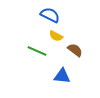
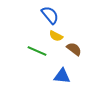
blue semicircle: rotated 24 degrees clockwise
brown semicircle: moved 1 px left, 1 px up
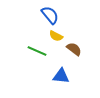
blue triangle: moved 1 px left
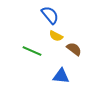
green line: moved 5 px left
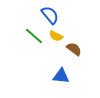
green line: moved 2 px right, 15 px up; rotated 18 degrees clockwise
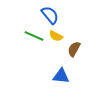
green line: rotated 18 degrees counterclockwise
brown semicircle: rotated 98 degrees counterclockwise
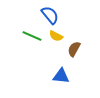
green line: moved 2 px left
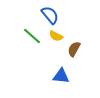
green line: rotated 18 degrees clockwise
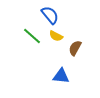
brown semicircle: moved 1 px right, 1 px up
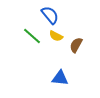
brown semicircle: moved 1 px right, 3 px up
blue triangle: moved 1 px left, 2 px down
